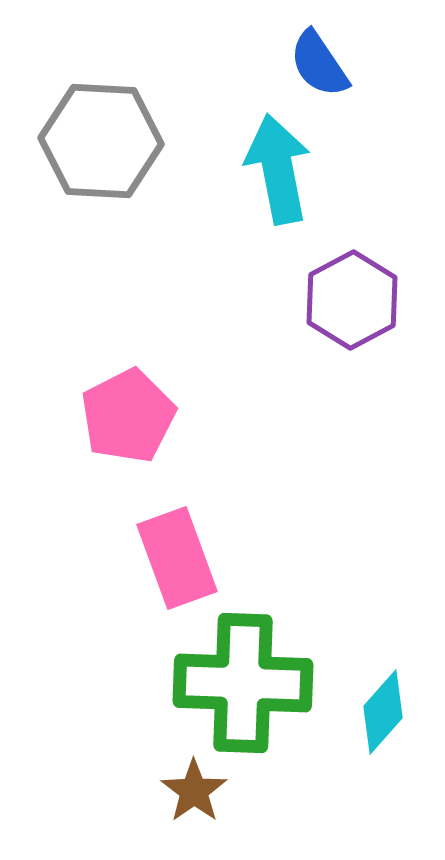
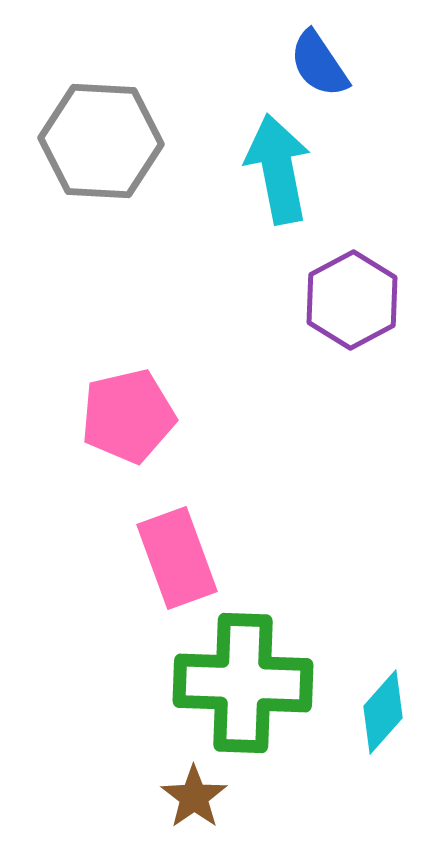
pink pentagon: rotated 14 degrees clockwise
brown star: moved 6 px down
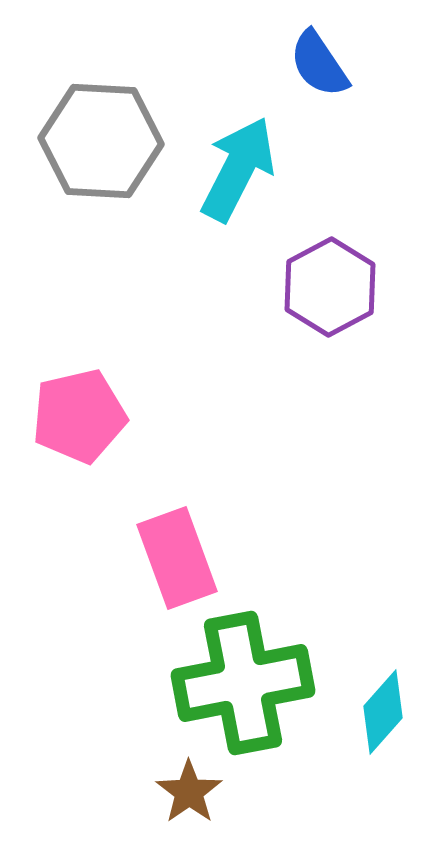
cyan arrow: moved 40 px left; rotated 38 degrees clockwise
purple hexagon: moved 22 px left, 13 px up
pink pentagon: moved 49 px left
green cross: rotated 13 degrees counterclockwise
brown star: moved 5 px left, 5 px up
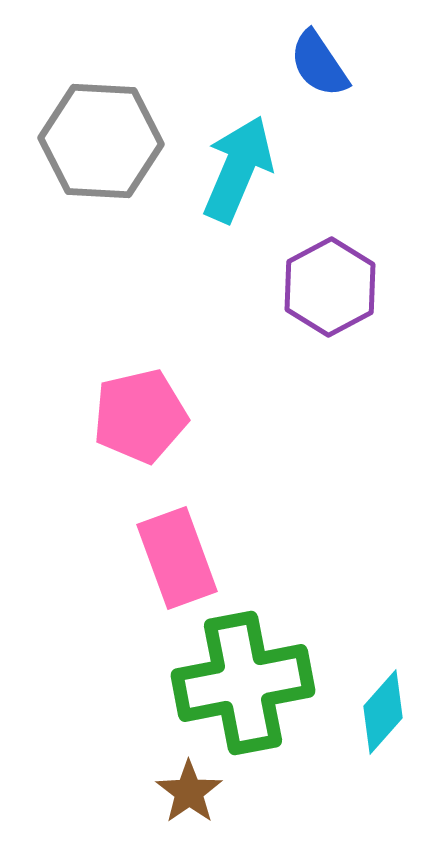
cyan arrow: rotated 4 degrees counterclockwise
pink pentagon: moved 61 px right
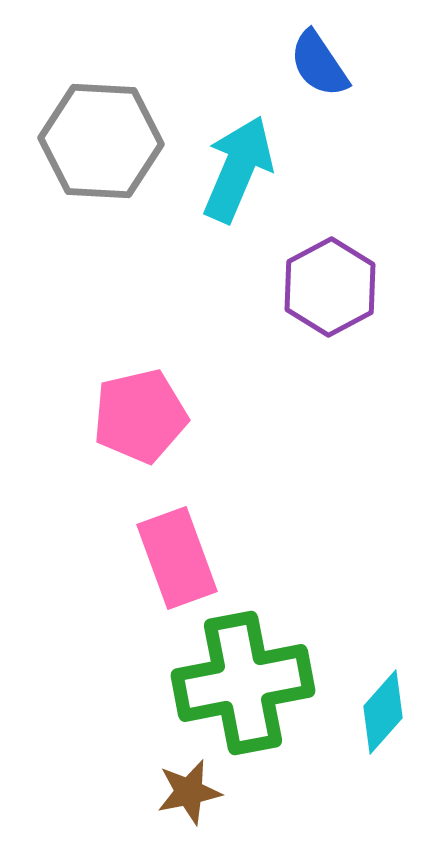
brown star: rotated 24 degrees clockwise
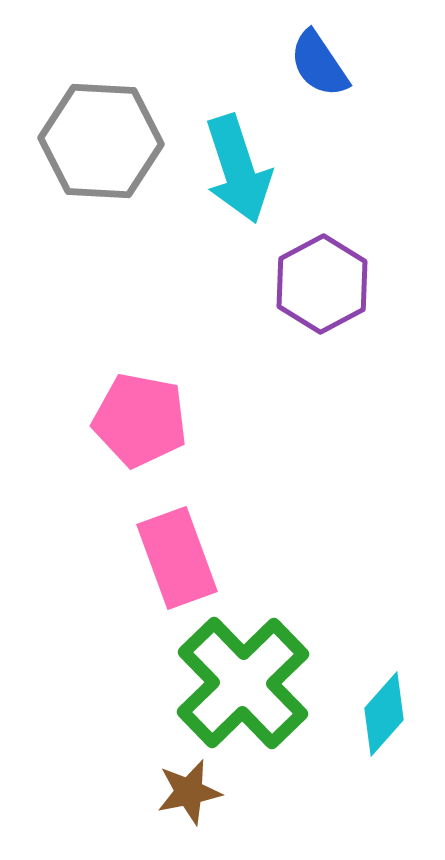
cyan arrow: rotated 139 degrees clockwise
purple hexagon: moved 8 px left, 3 px up
pink pentagon: moved 4 px down; rotated 24 degrees clockwise
green cross: rotated 33 degrees counterclockwise
cyan diamond: moved 1 px right, 2 px down
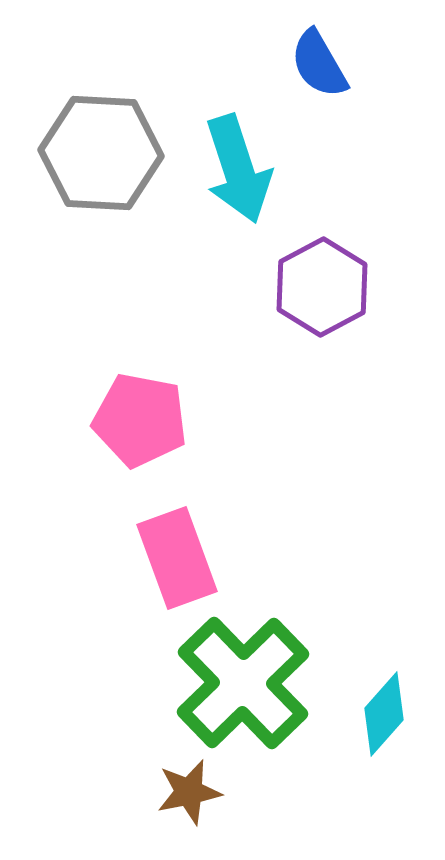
blue semicircle: rotated 4 degrees clockwise
gray hexagon: moved 12 px down
purple hexagon: moved 3 px down
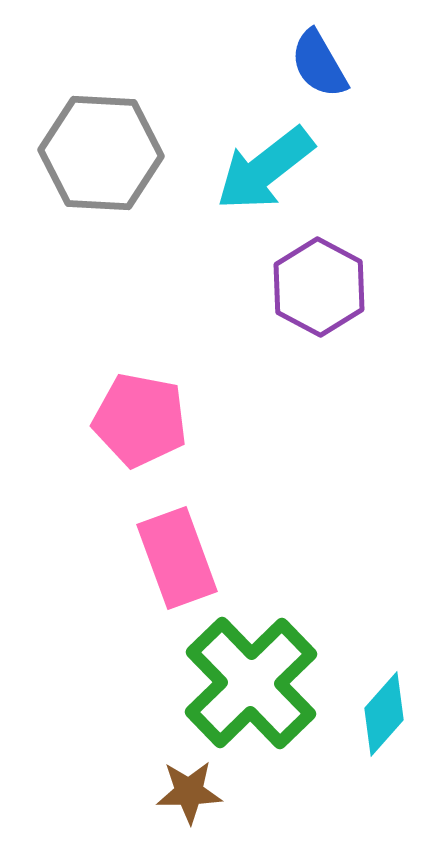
cyan arrow: moved 27 px right; rotated 70 degrees clockwise
purple hexagon: moved 3 px left; rotated 4 degrees counterclockwise
green cross: moved 8 px right
brown star: rotated 10 degrees clockwise
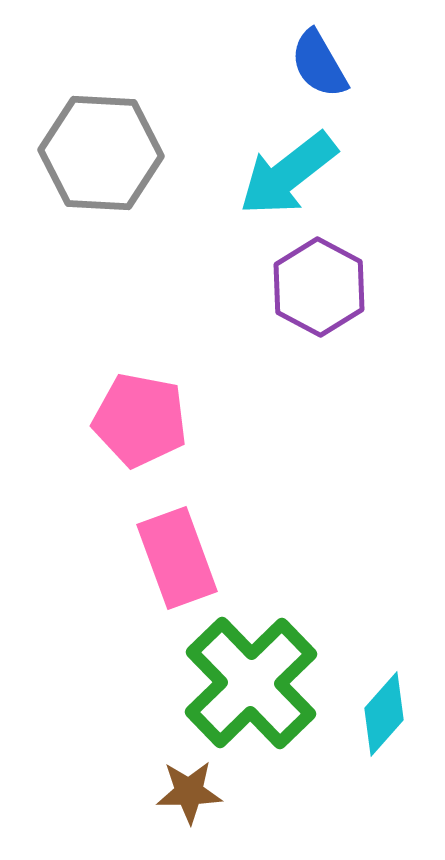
cyan arrow: moved 23 px right, 5 px down
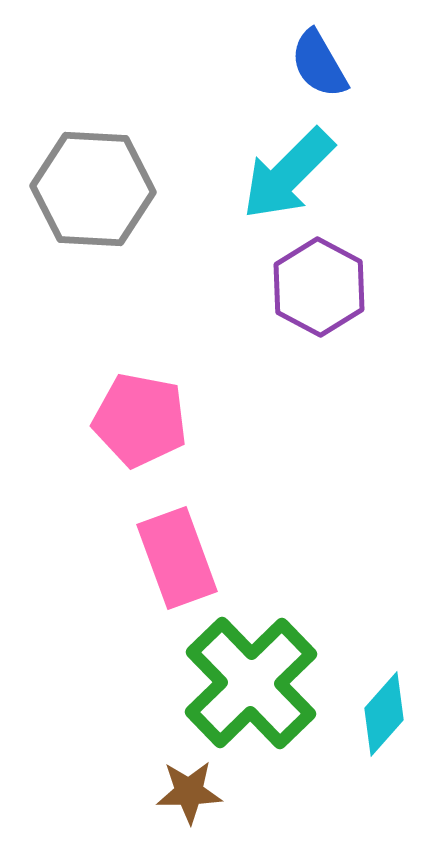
gray hexagon: moved 8 px left, 36 px down
cyan arrow: rotated 7 degrees counterclockwise
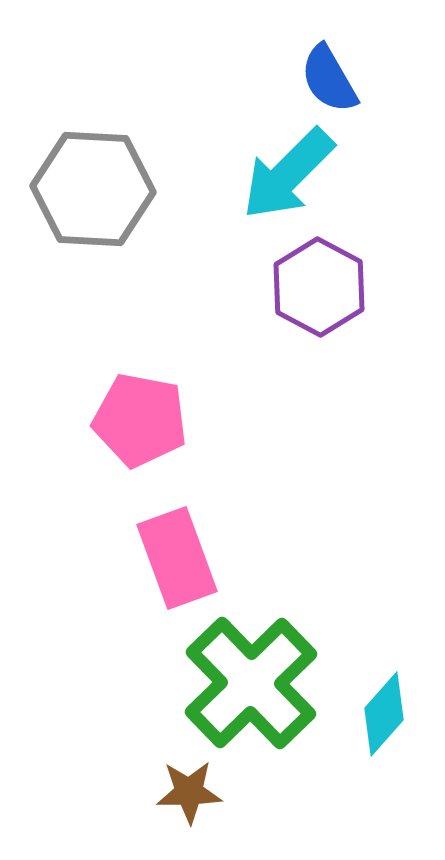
blue semicircle: moved 10 px right, 15 px down
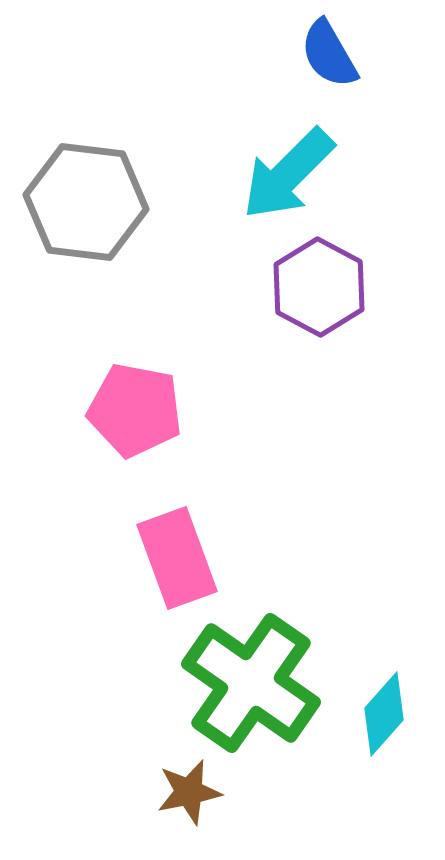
blue semicircle: moved 25 px up
gray hexagon: moved 7 px left, 13 px down; rotated 4 degrees clockwise
pink pentagon: moved 5 px left, 10 px up
green cross: rotated 11 degrees counterclockwise
brown star: rotated 10 degrees counterclockwise
